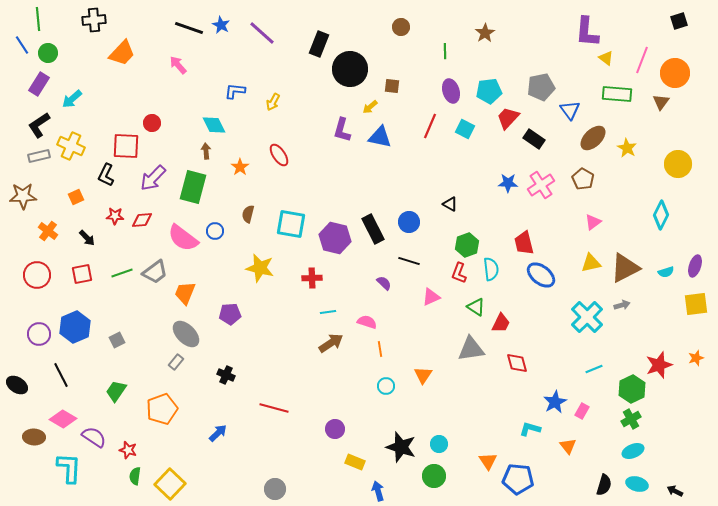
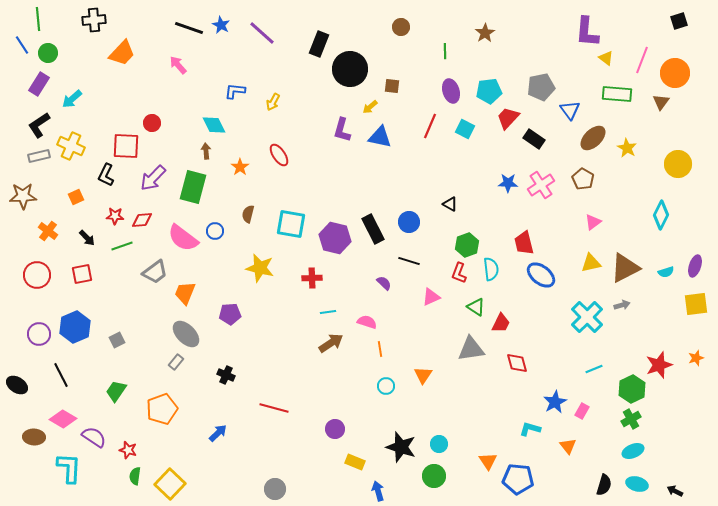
green line at (122, 273): moved 27 px up
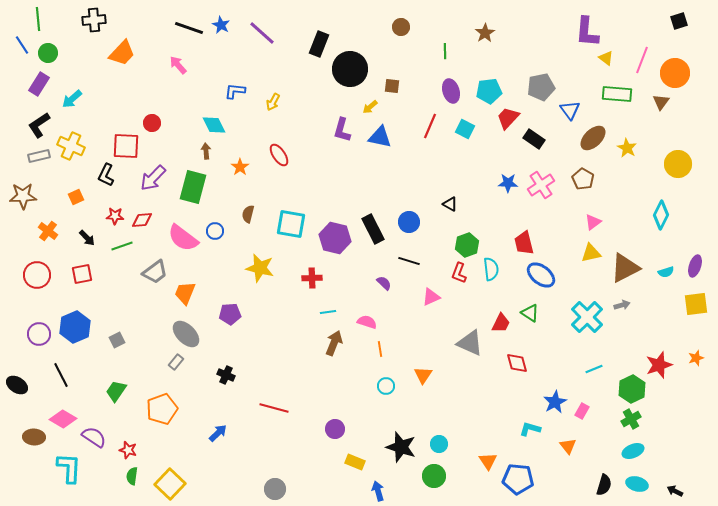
yellow triangle at (591, 263): moved 10 px up
green triangle at (476, 307): moved 54 px right, 6 px down
brown arrow at (331, 343): moved 3 px right; rotated 35 degrees counterclockwise
gray triangle at (471, 349): moved 1 px left, 6 px up; rotated 32 degrees clockwise
green semicircle at (135, 476): moved 3 px left
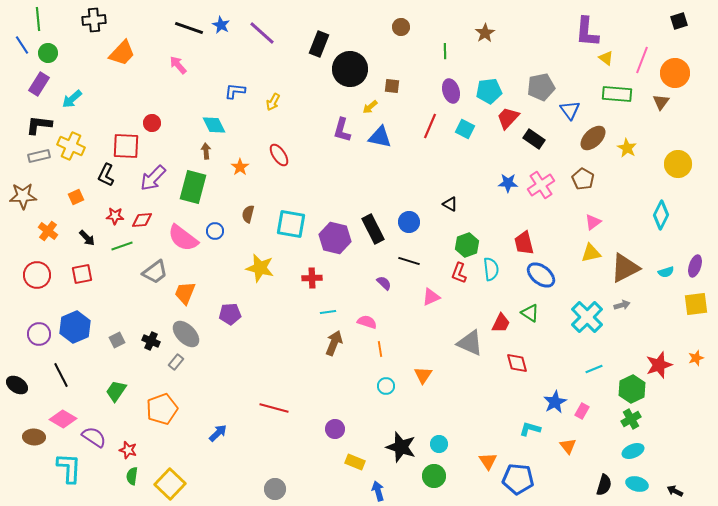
black L-shape at (39, 125): rotated 40 degrees clockwise
black cross at (226, 375): moved 75 px left, 34 px up
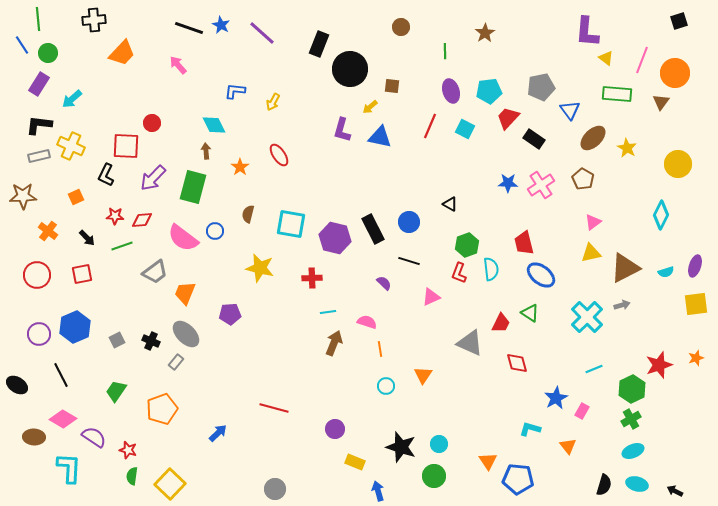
blue star at (555, 402): moved 1 px right, 4 px up
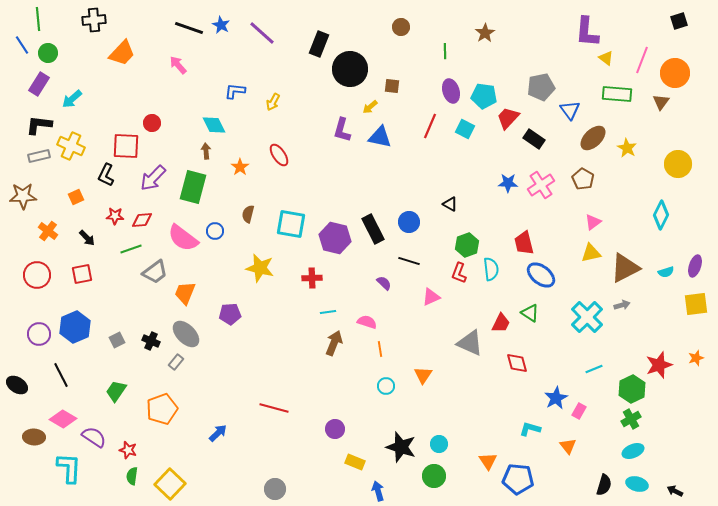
cyan pentagon at (489, 91): moved 5 px left, 5 px down; rotated 15 degrees clockwise
green line at (122, 246): moved 9 px right, 3 px down
pink rectangle at (582, 411): moved 3 px left
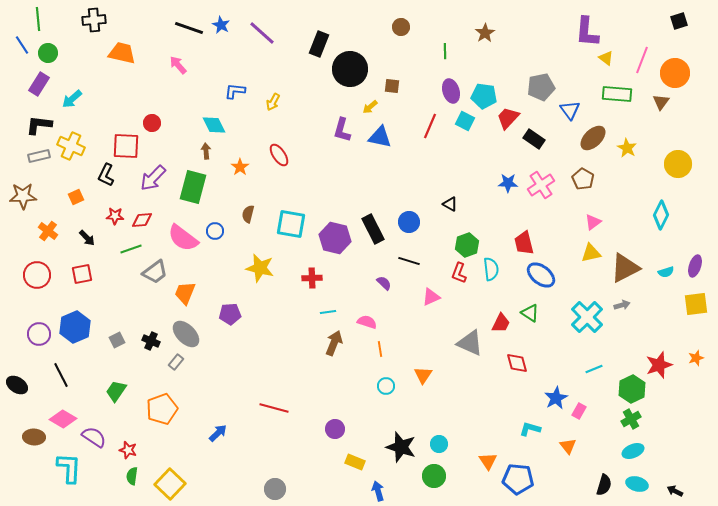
orange trapezoid at (122, 53): rotated 120 degrees counterclockwise
cyan square at (465, 129): moved 8 px up
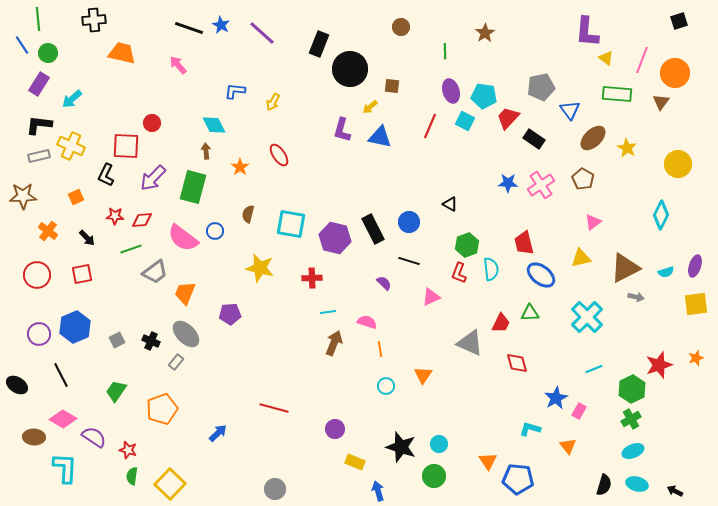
yellow triangle at (591, 253): moved 10 px left, 5 px down
gray arrow at (622, 305): moved 14 px right, 8 px up; rotated 28 degrees clockwise
green triangle at (530, 313): rotated 36 degrees counterclockwise
cyan L-shape at (69, 468): moved 4 px left
